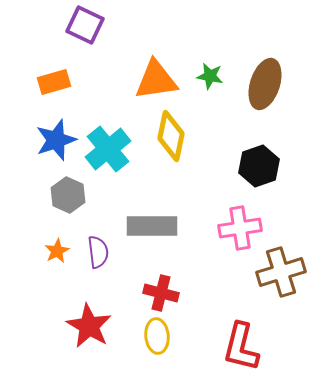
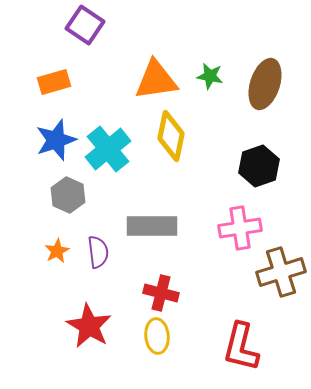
purple square: rotated 9 degrees clockwise
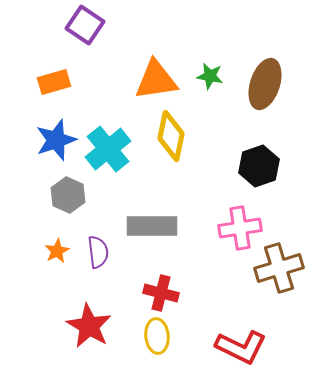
brown cross: moved 2 px left, 4 px up
red L-shape: rotated 78 degrees counterclockwise
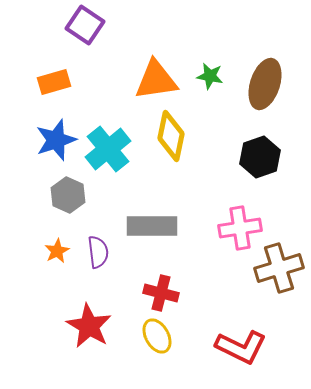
black hexagon: moved 1 px right, 9 px up
yellow ellipse: rotated 24 degrees counterclockwise
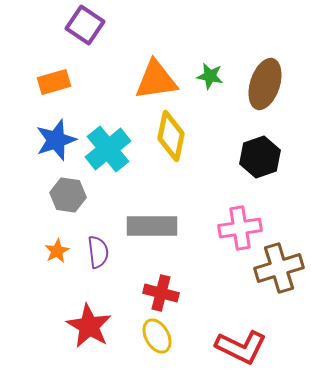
gray hexagon: rotated 16 degrees counterclockwise
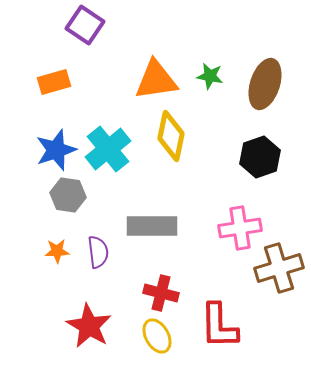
blue star: moved 10 px down
orange star: rotated 25 degrees clockwise
red L-shape: moved 22 px left, 21 px up; rotated 63 degrees clockwise
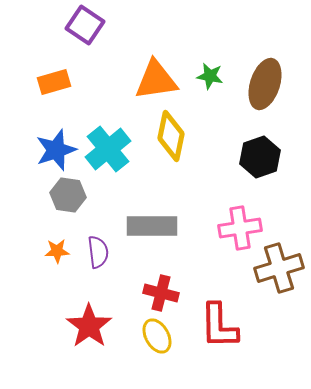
red star: rotated 6 degrees clockwise
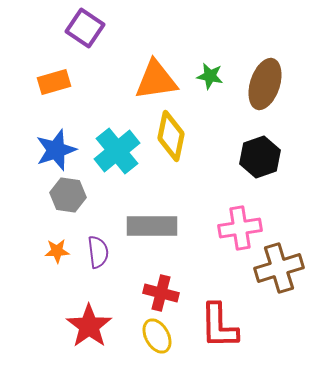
purple square: moved 3 px down
cyan cross: moved 9 px right, 2 px down
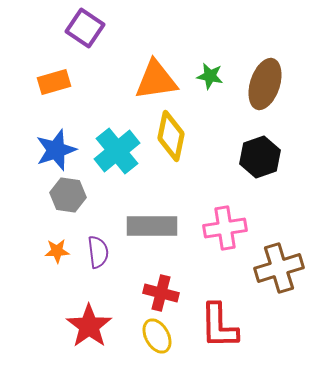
pink cross: moved 15 px left
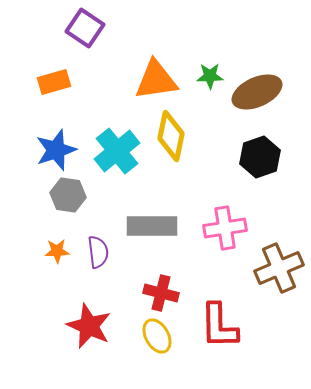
green star: rotated 12 degrees counterclockwise
brown ellipse: moved 8 px left, 8 px down; rotated 48 degrees clockwise
brown cross: rotated 6 degrees counterclockwise
red star: rotated 12 degrees counterclockwise
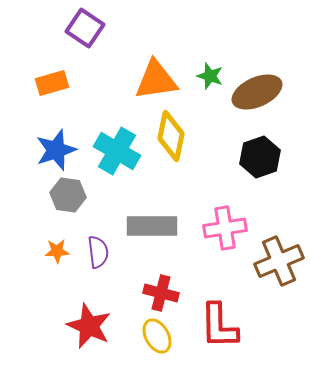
green star: rotated 20 degrees clockwise
orange rectangle: moved 2 px left, 1 px down
cyan cross: rotated 21 degrees counterclockwise
brown cross: moved 7 px up
